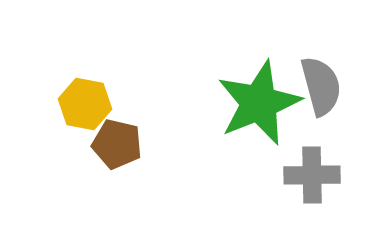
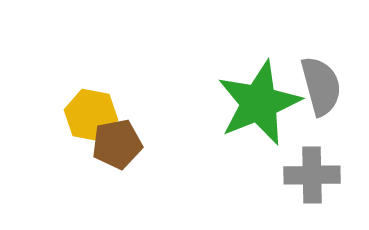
yellow hexagon: moved 6 px right, 11 px down
brown pentagon: rotated 24 degrees counterclockwise
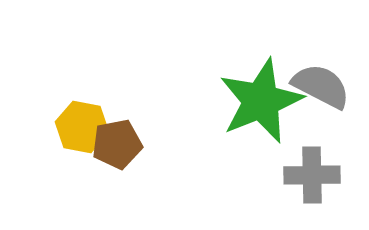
gray semicircle: rotated 48 degrees counterclockwise
green star: moved 2 px right, 2 px up
yellow hexagon: moved 9 px left, 12 px down
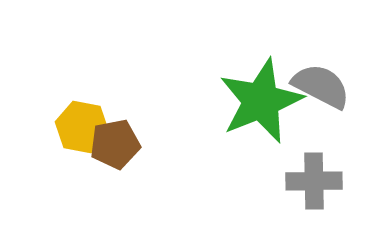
brown pentagon: moved 2 px left
gray cross: moved 2 px right, 6 px down
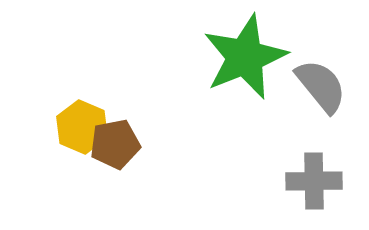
gray semicircle: rotated 24 degrees clockwise
green star: moved 16 px left, 44 px up
yellow hexagon: rotated 12 degrees clockwise
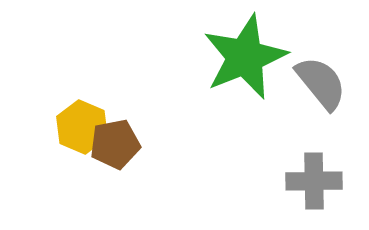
gray semicircle: moved 3 px up
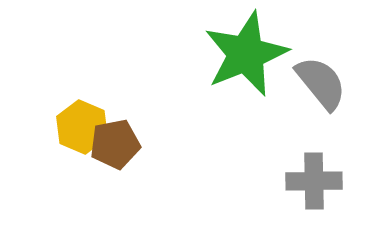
green star: moved 1 px right, 3 px up
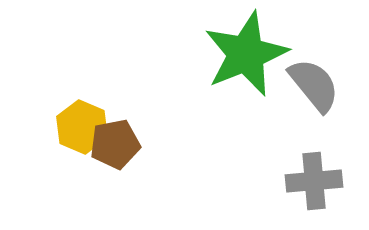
gray semicircle: moved 7 px left, 2 px down
gray cross: rotated 4 degrees counterclockwise
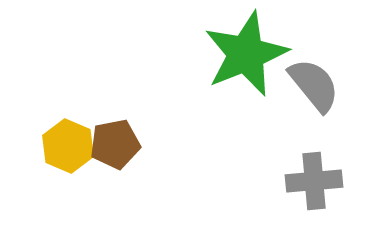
yellow hexagon: moved 14 px left, 19 px down
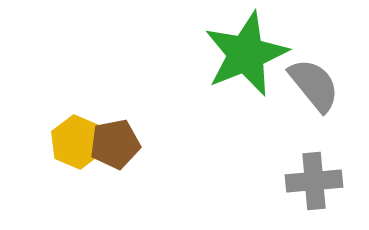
yellow hexagon: moved 9 px right, 4 px up
